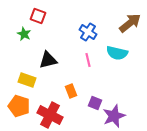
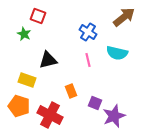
brown arrow: moved 6 px left, 6 px up
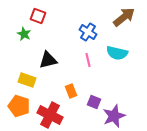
purple square: moved 1 px left, 1 px up
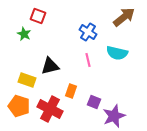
black triangle: moved 2 px right, 6 px down
orange rectangle: rotated 40 degrees clockwise
red cross: moved 6 px up
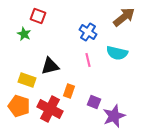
orange rectangle: moved 2 px left
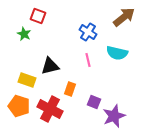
orange rectangle: moved 1 px right, 2 px up
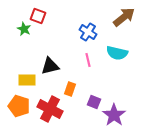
green star: moved 5 px up
yellow rectangle: rotated 18 degrees counterclockwise
purple star: moved 1 px up; rotated 15 degrees counterclockwise
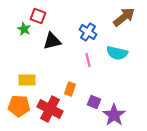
black triangle: moved 2 px right, 25 px up
orange pentagon: rotated 15 degrees counterclockwise
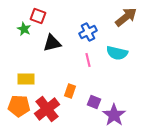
brown arrow: moved 2 px right
blue cross: rotated 30 degrees clockwise
black triangle: moved 2 px down
yellow rectangle: moved 1 px left, 1 px up
orange rectangle: moved 2 px down
red cross: moved 3 px left; rotated 25 degrees clockwise
